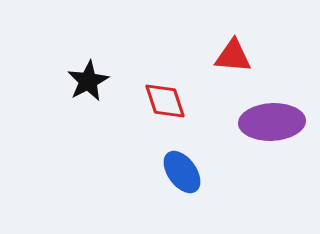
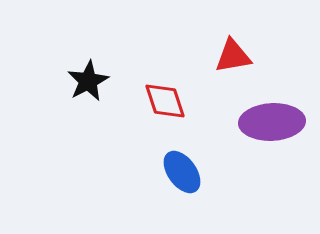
red triangle: rotated 15 degrees counterclockwise
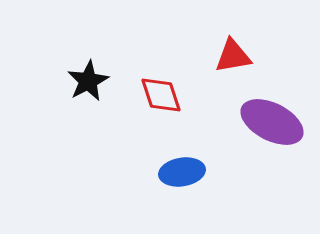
red diamond: moved 4 px left, 6 px up
purple ellipse: rotated 30 degrees clockwise
blue ellipse: rotated 63 degrees counterclockwise
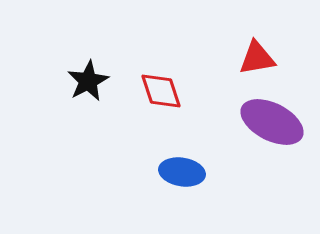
red triangle: moved 24 px right, 2 px down
red diamond: moved 4 px up
blue ellipse: rotated 18 degrees clockwise
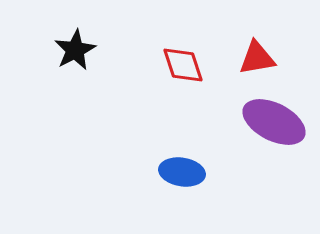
black star: moved 13 px left, 31 px up
red diamond: moved 22 px right, 26 px up
purple ellipse: moved 2 px right
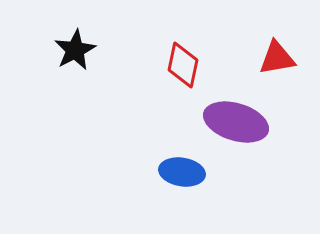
red triangle: moved 20 px right
red diamond: rotated 30 degrees clockwise
purple ellipse: moved 38 px left; rotated 10 degrees counterclockwise
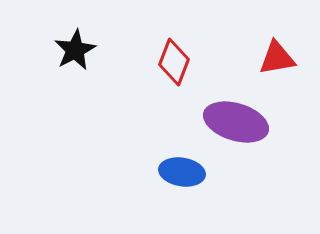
red diamond: moved 9 px left, 3 px up; rotated 9 degrees clockwise
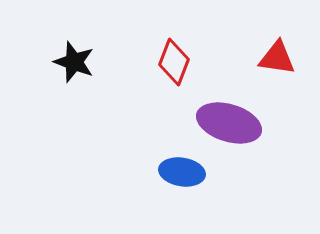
black star: moved 1 px left, 12 px down; rotated 24 degrees counterclockwise
red triangle: rotated 18 degrees clockwise
purple ellipse: moved 7 px left, 1 px down
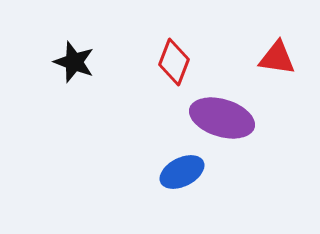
purple ellipse: moved 7 px left, 5 px up
blue ellipse: rotated 36 degrees counterclockwise
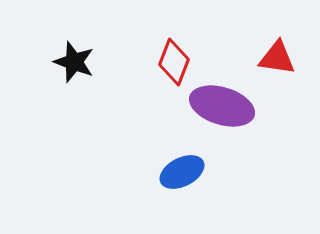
purple ellipse: moved 12 px up
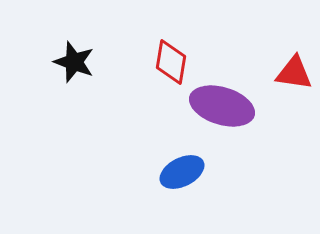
red triangle: moved 17 px right, 15 px down
red diamond: moved 3 px left; rotated 12 degrees counterclockwise
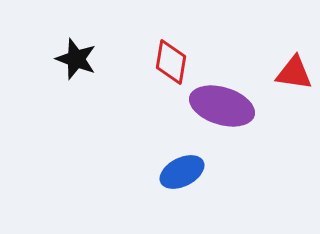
black star: moved 2 px right, 3 px up
